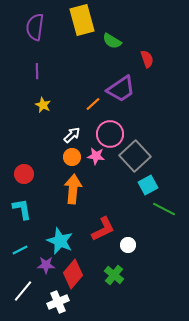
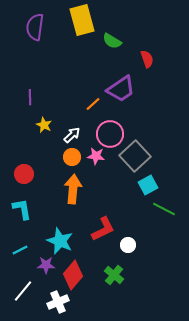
purple line: moved 7 px left, 26 px down
yellow star: moved 1 px right, 20 px down
red diamond: moved 1 px down
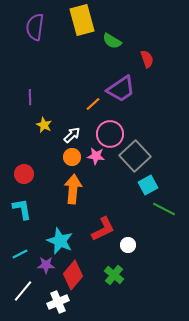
cyan line: moved 4 px down
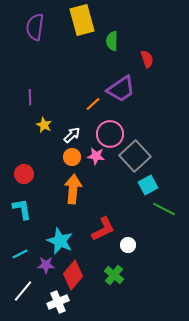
green semicircle: rotated 60 degrees clockwise
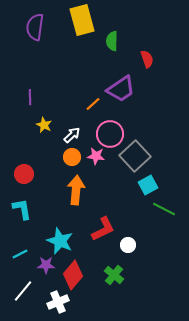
orange arrow: moved 3 px right, 1 px down
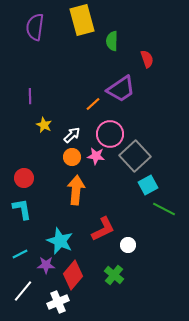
purple line: moved 1 px up
red circle: moved 4 px down
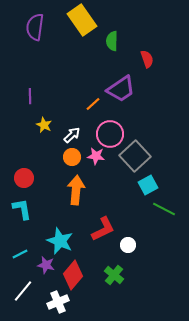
yellow rectangle: rotated 20 degrees counterclockwise
purple star: rotated 12 degrees clockwise
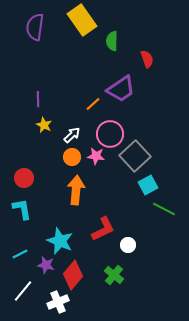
purple line: moved 8 px right, 3 px down
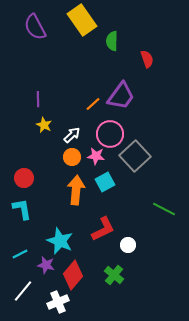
purple semicircle: rotated 36 degrees counterclockwise
purple trapezoid: moved 7 px down; rotated 20 degrees counterclockwise
cyan square: moved 43 px left, 3 px up
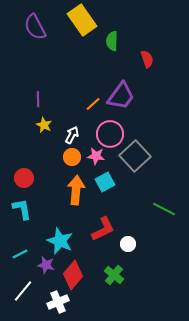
white arrow: rotated 18 degrees counterclockwise
white circle: moved 1 px up
